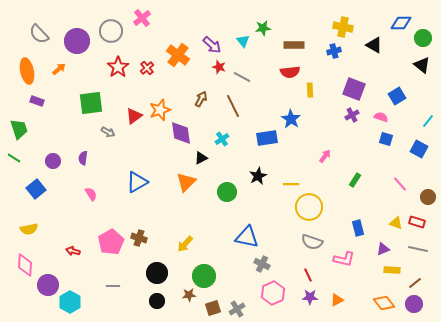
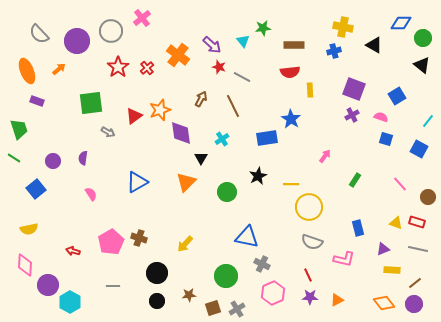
orange ellipse at (27, 71): rotated 10 degrees counterclockwise
black triangle at (201, 158): rotated 32 degrees counterclockwise
green circle at (204, 276): moved 22 px right
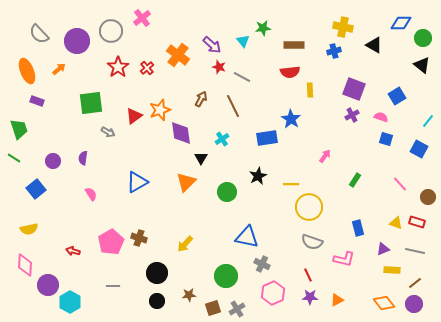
gray line at (418, 249): moved 3 px left, 2 px down
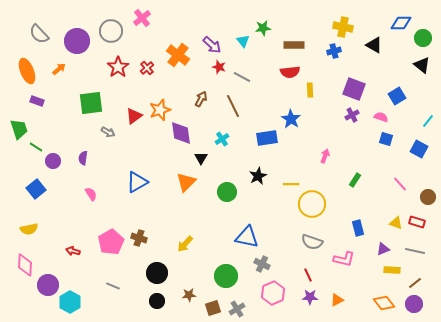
pink arrow at (325, 156): rotated 16 degrees counterclockwise
green line at (14, 158): moved 22 px right, 11 px up
yellow circle at (309, 207): moved 3 px right, 3 px up
gray line at (113, 286): rotated 24 degrees clockwise
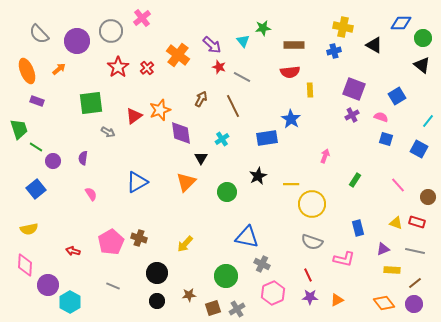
pink line at (400, 184): moved 2 px left, 1 px down
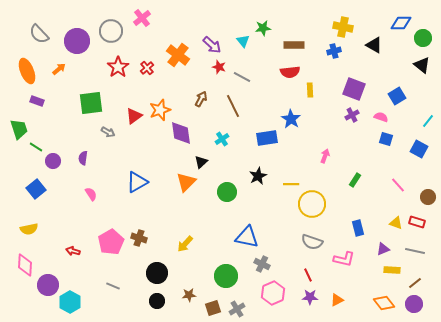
black triangle at (201, 158): moved 4 px down; rotated 16 degrees clockwise
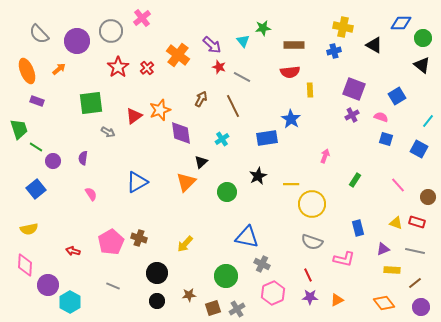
purple circle at (414, 304): moved 7 px right, 3 px down
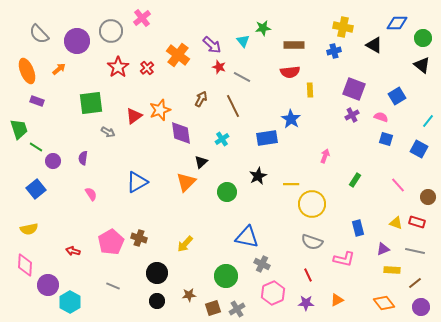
blue diamond at (401, 23): moved 4 px left
purple star at (310, 297): moved 4 px left, 6 px down
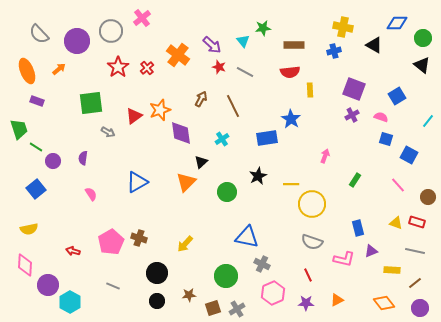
gray line at (242, 77): moved 3 px right, 5 px up
blue square at (419, 149): moved 10 px left, 6 px down
purple triangle at (383, 249): moved 12 px left, 2 px down
purple circle at (421, 307): moved 1 px left, 1 px down
